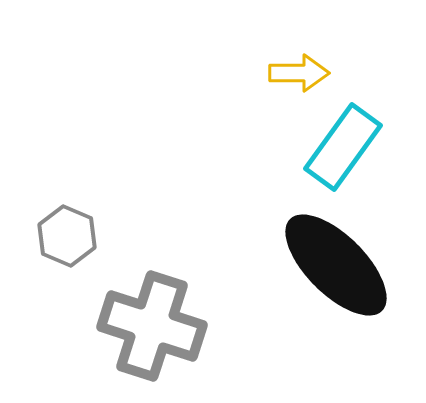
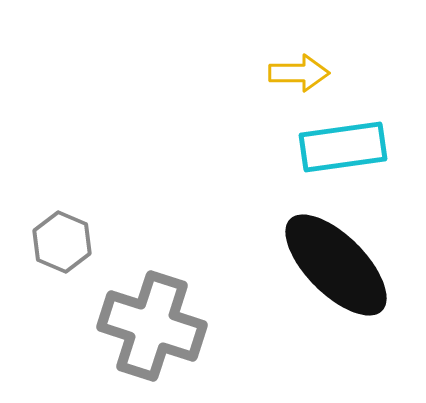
cyan rectangle: rotated 46 degrees clockwise
gray hexagon: moved 5 px left, 6 px down
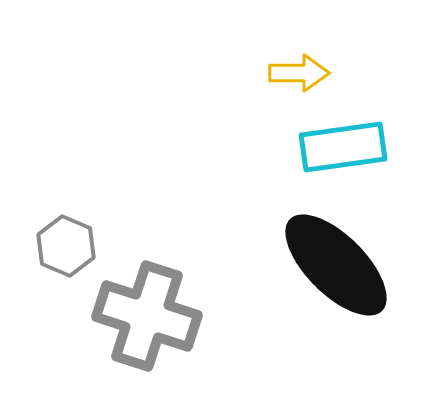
gray hexagon: moved 4 px right, 4 px down
gray cross: moved 5 px left, 10 px up
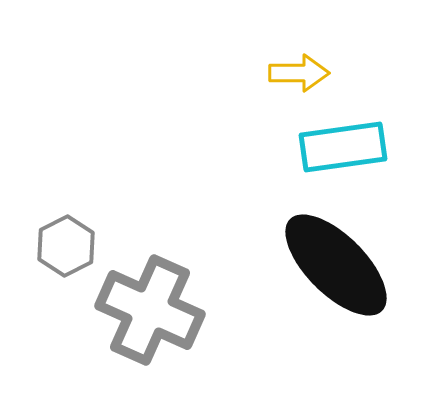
gray hexagon: rotated 10 degrees clockwise
gray cross: moved 3 px right, 6 px up; rotated 6 degrees clockwise
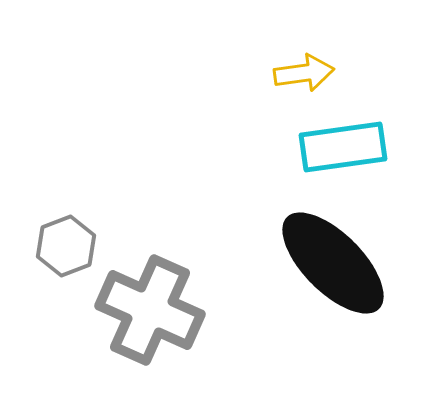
yellow arrow: moved 5 px right; rotated 8 degrees counterclockwise
gray hexagon: rotated 6 degrees clockwise
black ellipse: moved 3 px left, 2 px up
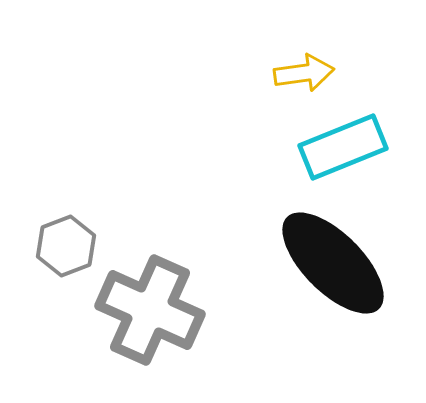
cyan rectangle: rotated 14 degrees counterclockwise
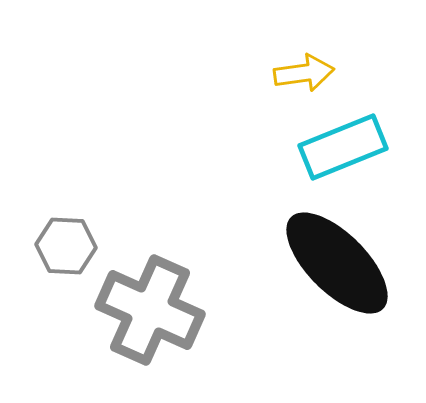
gray hexagon: rotated 24 degrees clockwise
black ellipse: moved 4 px right
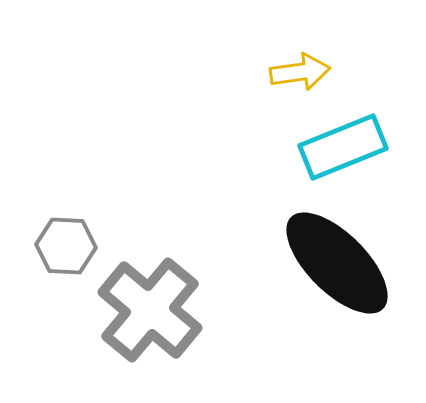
yellow arrow: moved 4 px left, 1 px up
gray cross: rotated 16 degrees clockwise
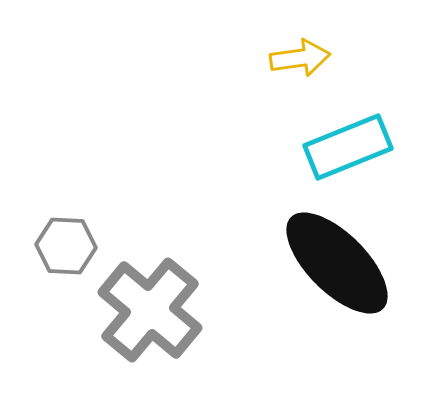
yellow arrow: moved 14 px up
cyan rectangle: moved 5 px right
